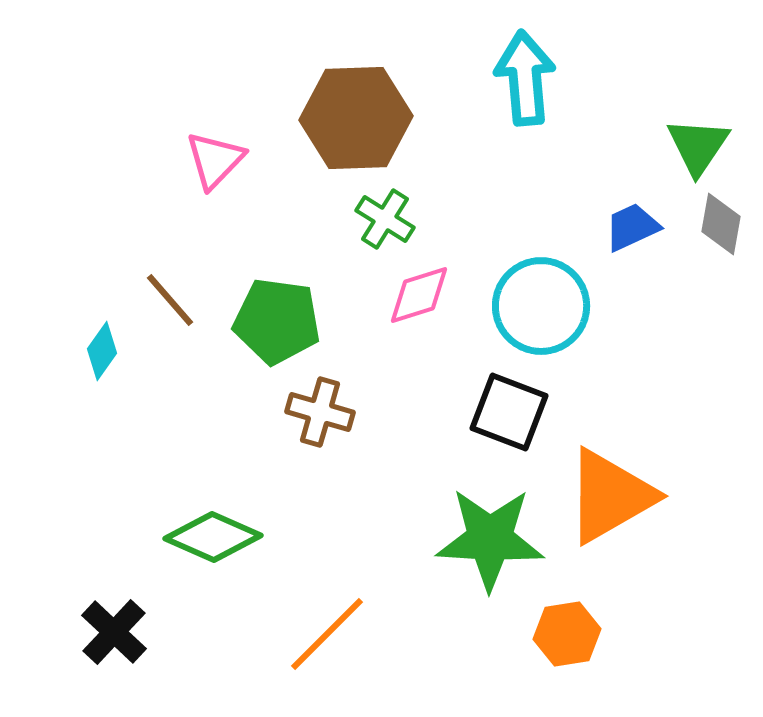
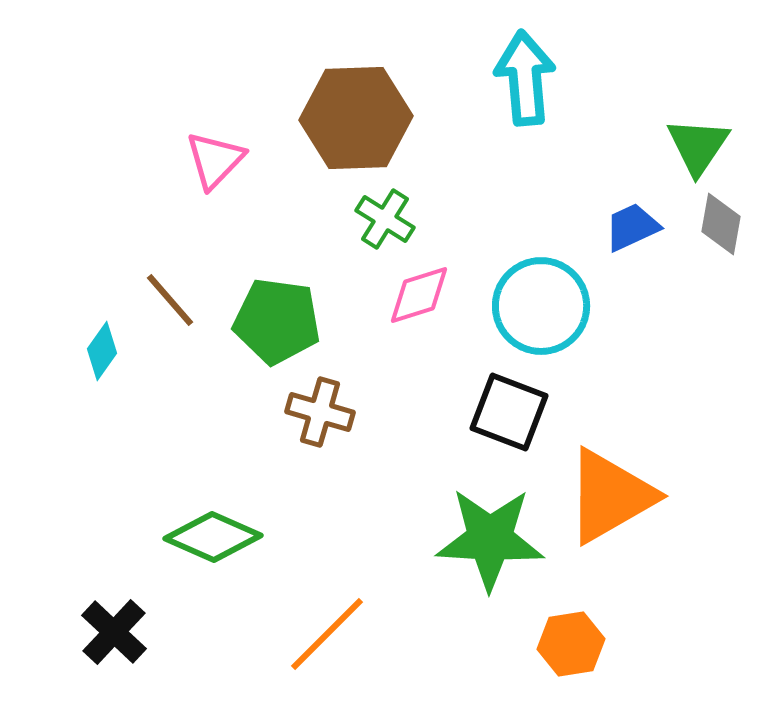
orange hexagon: moved 4 px right, 10 px down
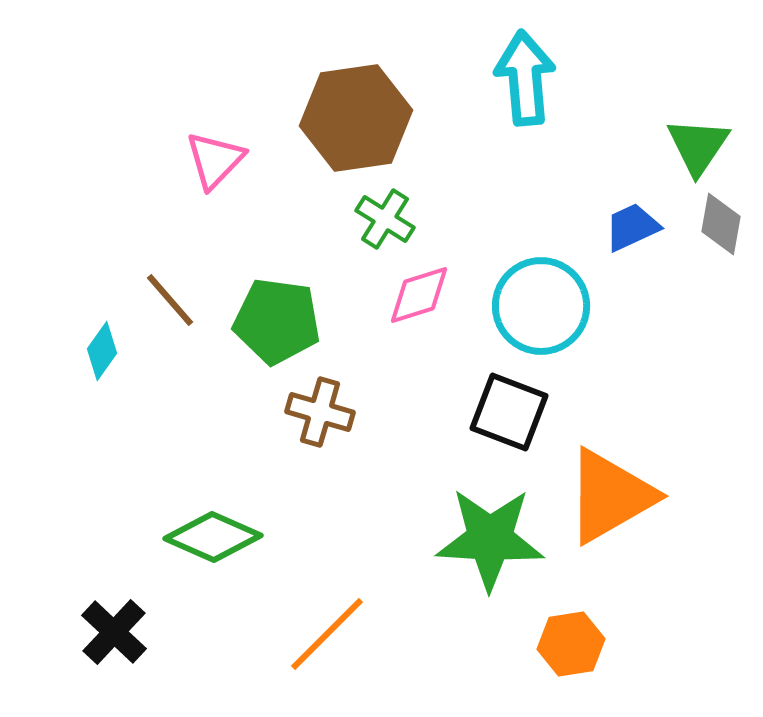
brown hexagon: rotated 6 degrees counterclockwise
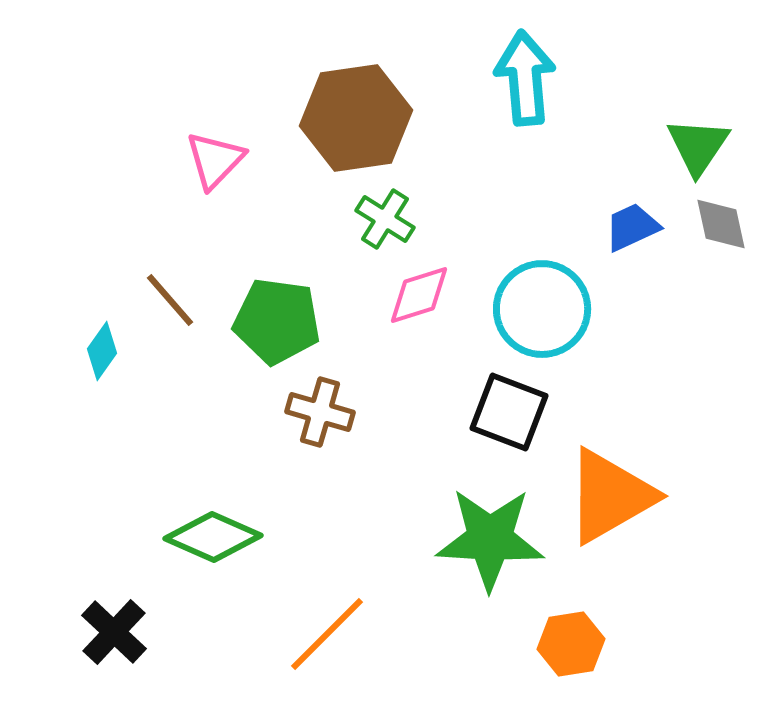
gray diamond: rotated 22 degrees counterclockwise
cyan circle: moved 1 px right, 3 px down
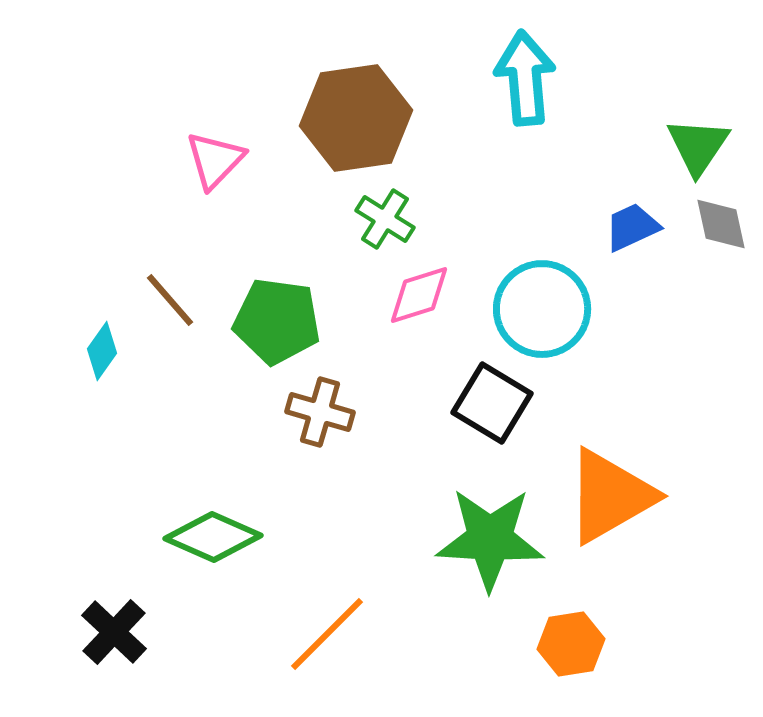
black square: moved 17 px left, 9 px up; rotated 10 degrees clockwise
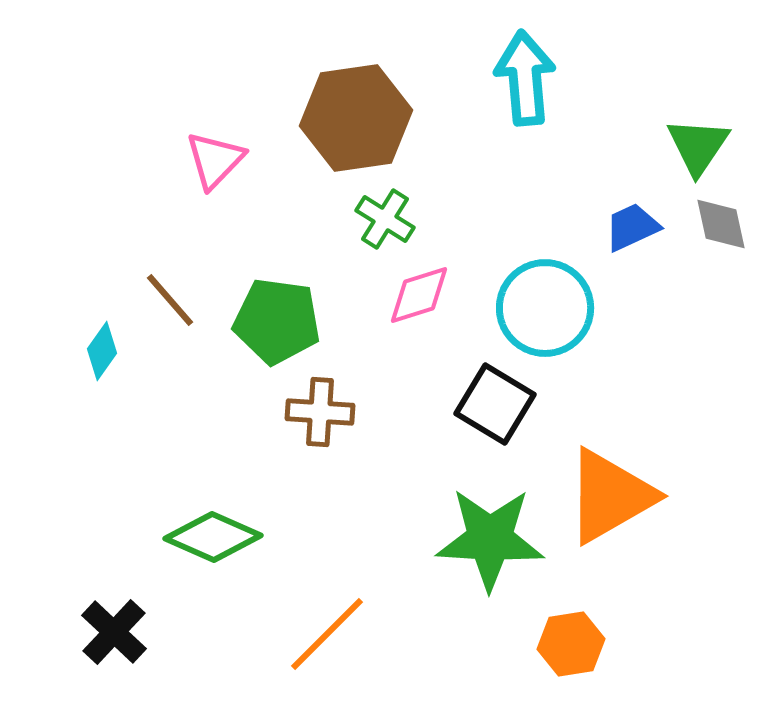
cyan circle: moved 3 px right, 1 px up
black square: moved 3 px right, 1 px down
brown cross: rotated 12 degrees counterclockwise
